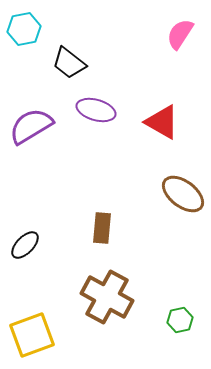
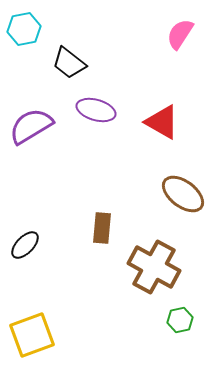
brown cross: moved 47 px right, 30 px up
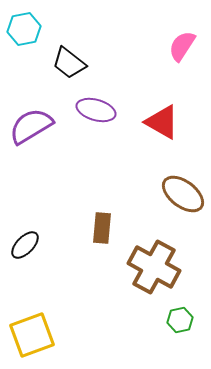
pink semicircle: moved 2 px right, 12 px down
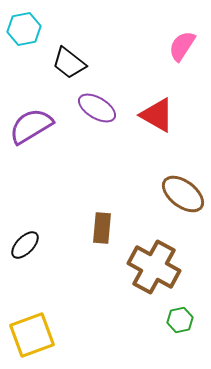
purple ellipse: moved 1 px right, 2 px up; rotated 15 degrees clockwise
red triangle: moved 5 px left, 7 px up
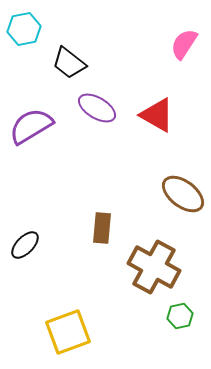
pink semicircle: moved 2 px right, 2 px up
green hexagon: moved 4 px up
yellow square: moved 36 px right, 3 px up
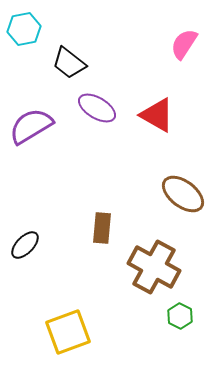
green hexagon: rotated 20 degrees counterclockwise
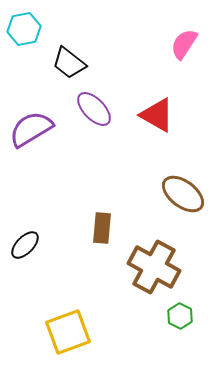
purple ellipse: moved 3 px left, 1 px down; rotated 15 degrees clockwise
purple semicircle: moved 3 px down
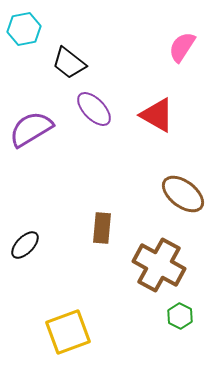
pink semicircle: moved 2 px left, 3 px down
brown cross: moved 5 px right, 2 px up
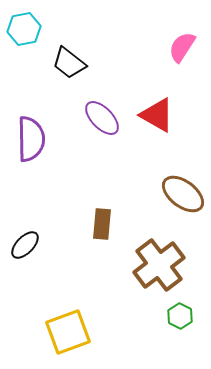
purple ellipse: moved 8 px right, 9 px down
purple semicircle: moved 10 px down; rotated 120 degrees clockwise
brown rectangle: moved 4 px up
brown cross: rotated 24 degrees clockwise
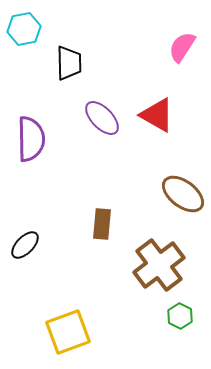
black trapezoid: rotated 129 degrees counterclockwise
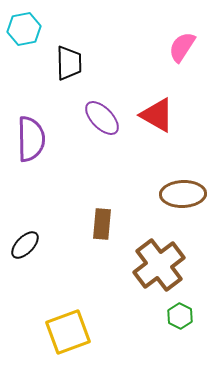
brown ellipse: rotated 39 degrees counterclockwise
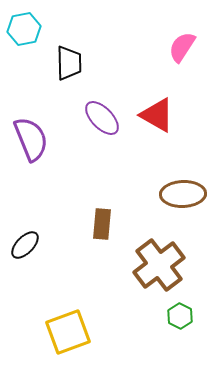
purple semicircle: rotated 21 degrees counterclockwise
